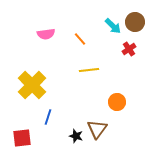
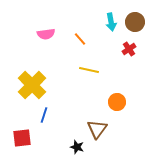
cyan arrow: moved 2 px left, 4 px up; rotated 36 degrees clockwise
yellow line: rotated 18 degrees clockwise
blue line: moved 4 px left, 2 px up
black star: moved 1 px right, 11 px down
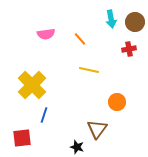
cyan arrow: moved 3 px up
red cross: rotated 24 degrees clockwise
